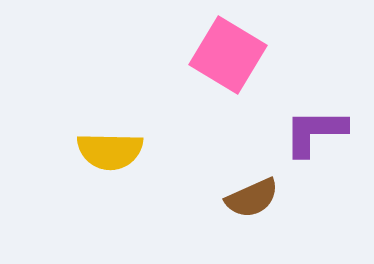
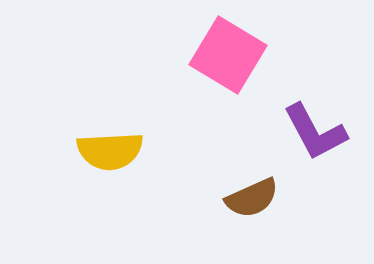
purple L-shape: rotated 118 degrees counterclockwise
yellow semicircle: rotated 4 degrees counterclockwise
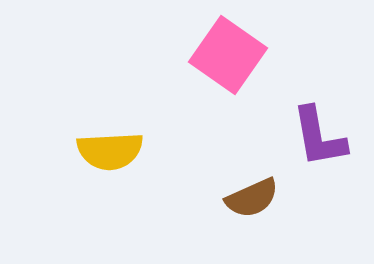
pink square: rotated 4 degrees clockwise
purple L-shape: moved 4 px right, 5 px down; rotated 18 degrees clockwise
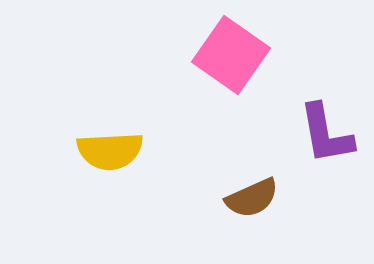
pink square: moved 3 px right
purple L-shape: moved 7 px right, 3 px up
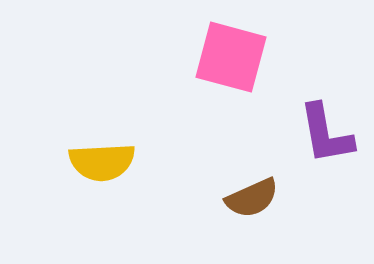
pink square: moved 2 px down; rotated 20 degrees counterclockwise
yellow semicircle: moved 8 px left, 11 px down
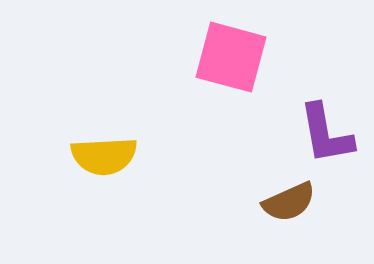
yellow semicircle: moved 2 px right, 6 px up
brown semicircle: moved 37 px right, 4 px down
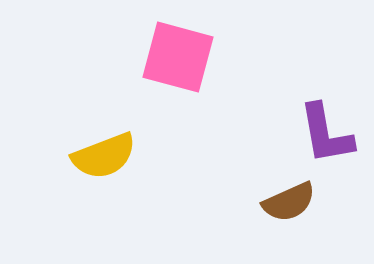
pink square: moved 53 px left
yellow semicircle: rotated 18 degrees counterclockwise
